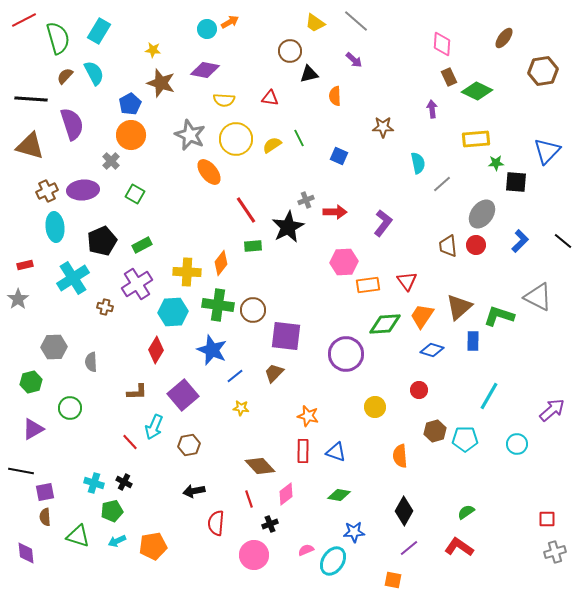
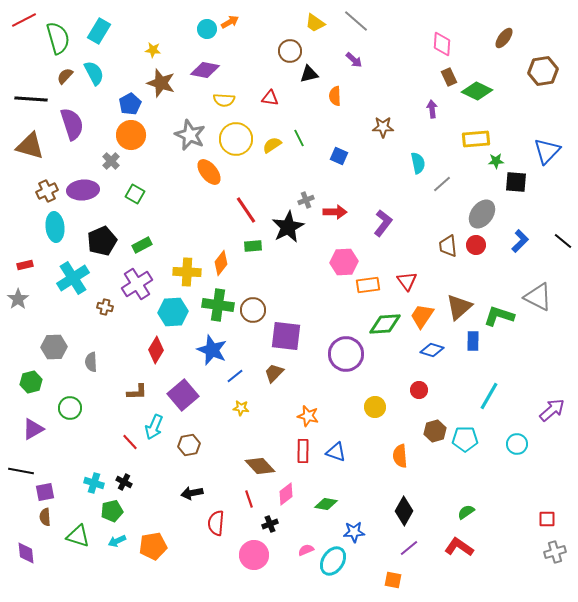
green star at (496, 163): moved 2 px up
black arrow at (194, 491): moved 2 px left, 2 px down
green diamond at (339, 495): moved 13 px left, 9 px down
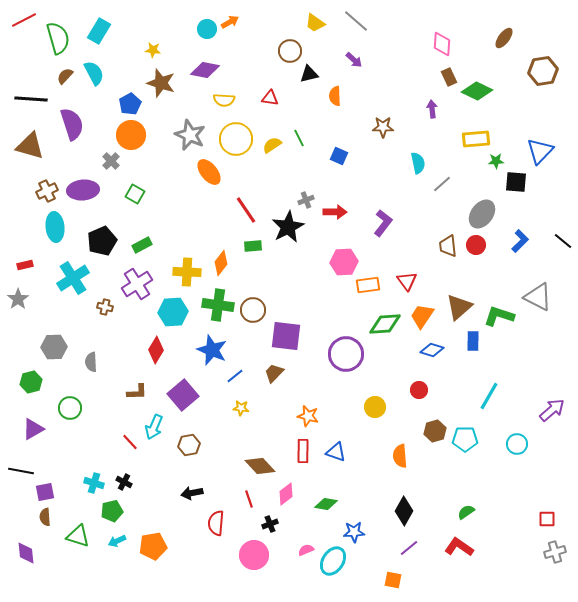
blue triangle at (547, 151): moved 7 px left
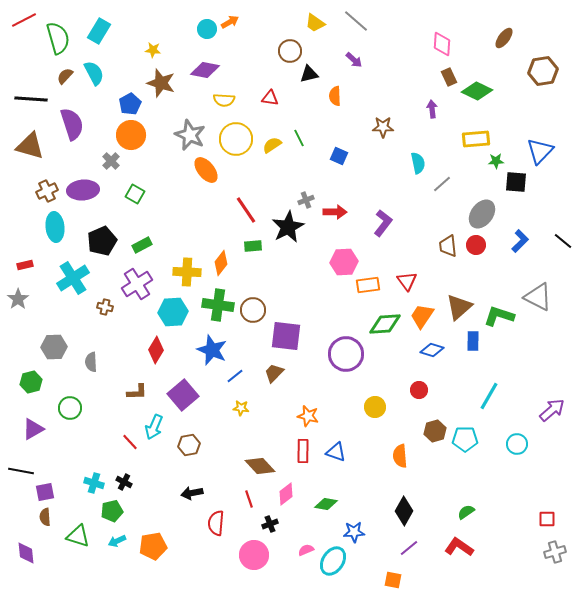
orange ellipse at (209, 172): moved 3 px left, 2 px up
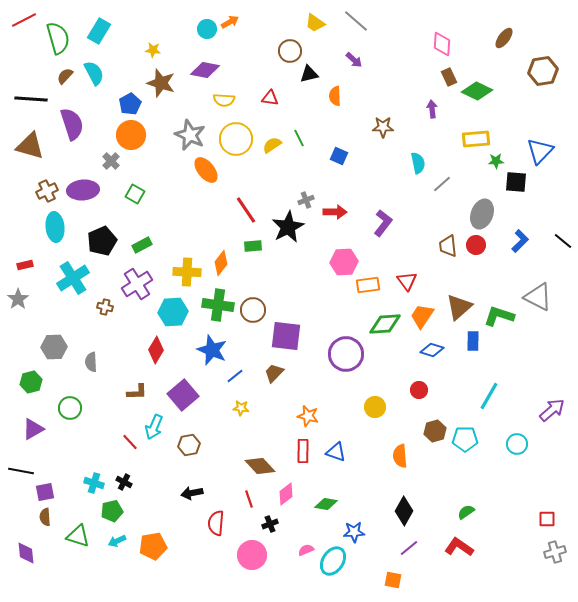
gray ellipse at (482, 214): rotated 16 degrees counterclockwise
pink circle at (254, 555): moved 2 px left
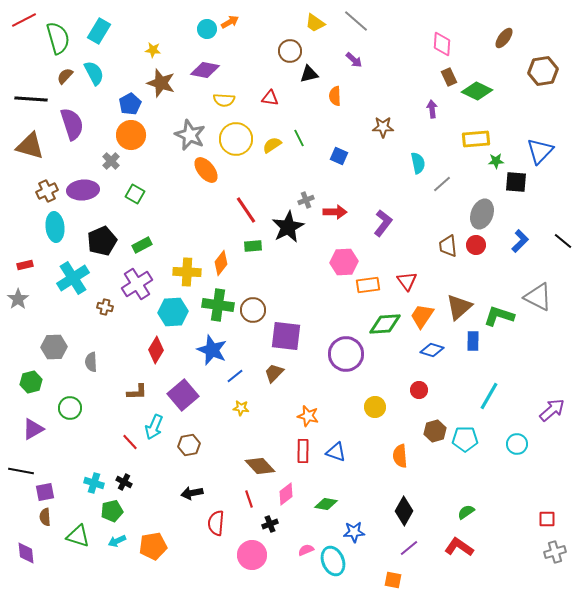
cyan ellipse at (333, 561): rotated 56 degrees counterclockwise
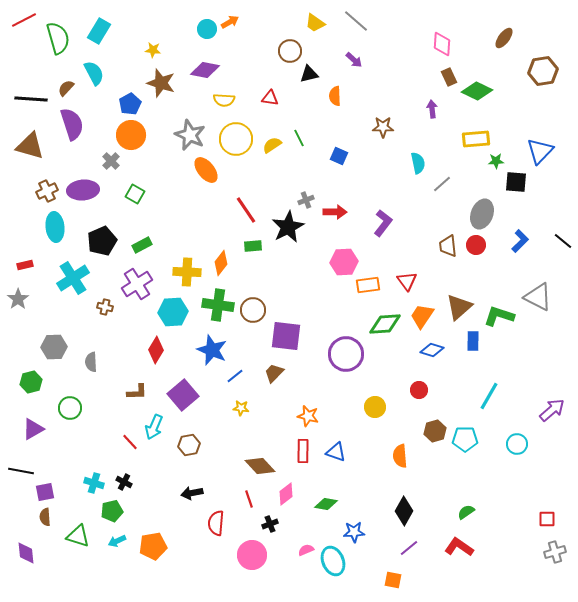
brown semicircle at (65, 76): moved 1 px right, 12 px down
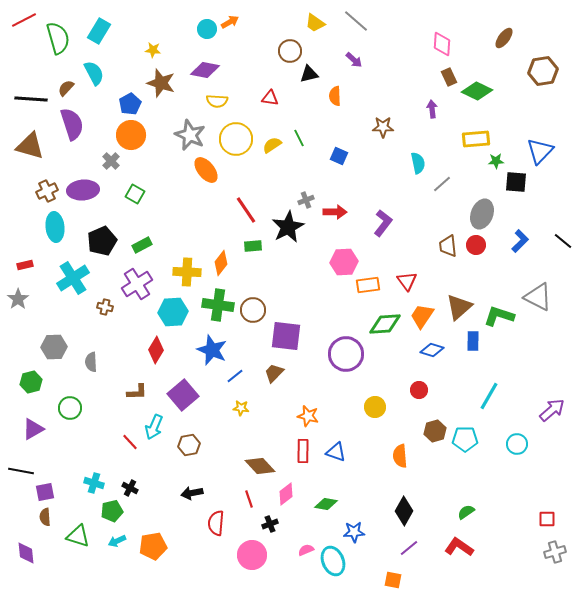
yellow semicircle at (224, 100): moved 7 px left, 1 px down
black cross at (124, 482): moved 6 px right, 6 px down
